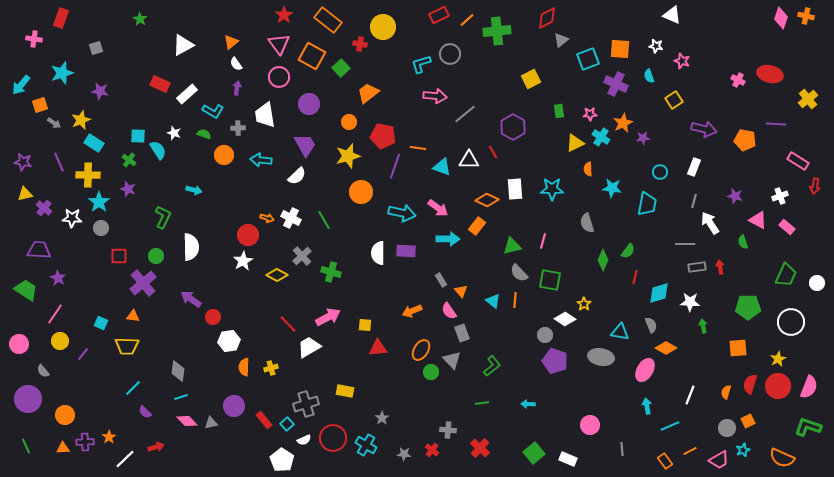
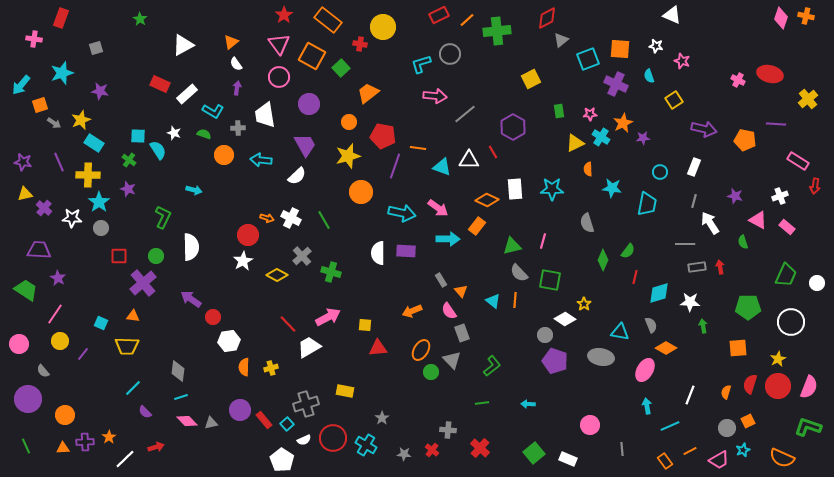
purple circle at (234, 406): moved 6 px right, 4 px down
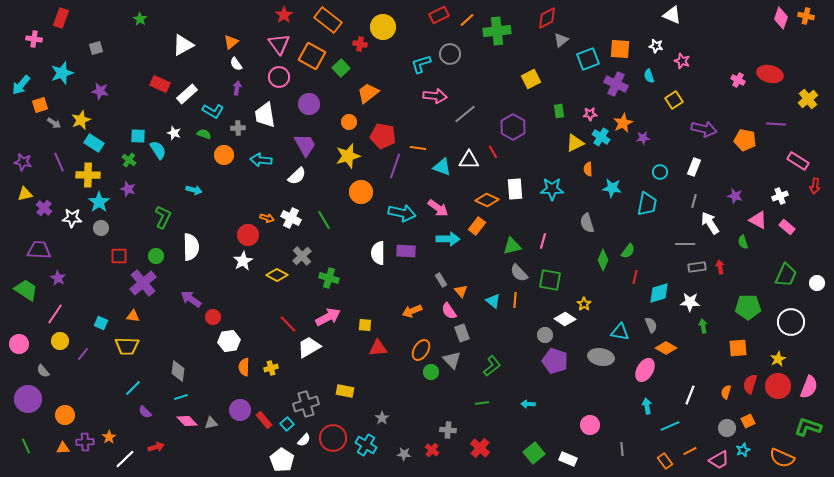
green cross at (331, 272): moved 2 px left, 6 px down
white semicircle at (304, 440): rotated 24 degrees counterclockwise
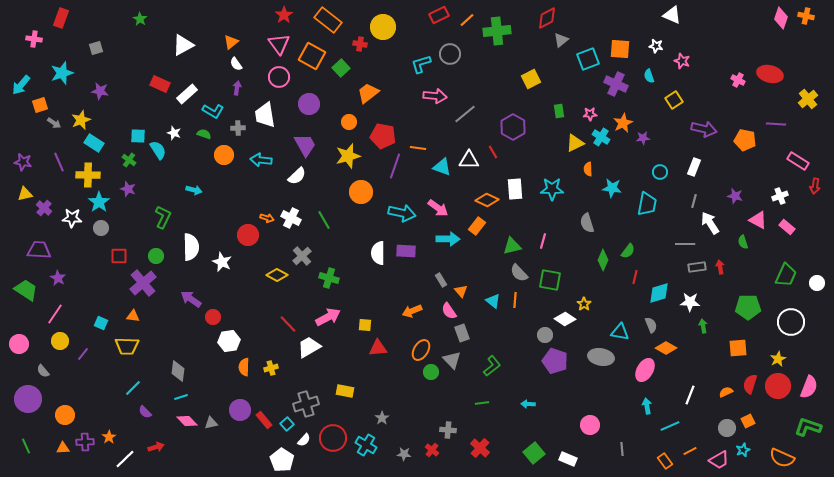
white star at (243, 261): moved 21 px left, 1 px down; rotated 18 degrees counterclockwise
orange semicircle at (726, 392): rotated 48 degrees clockwise
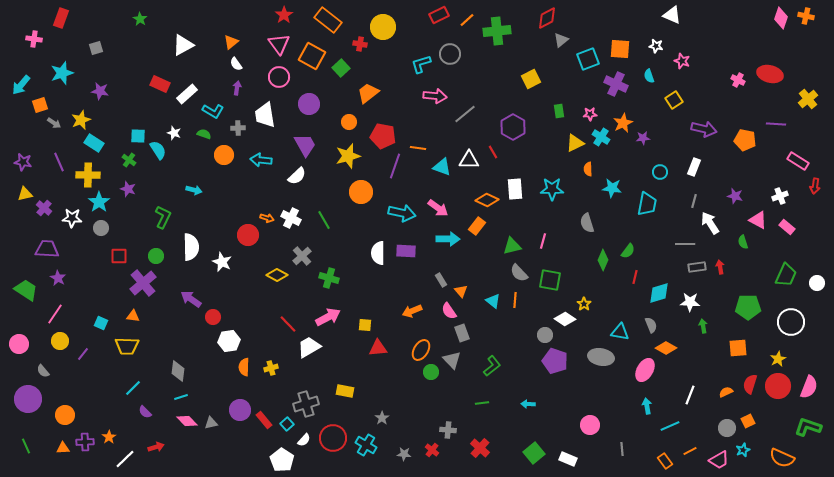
purple trapezoid at (39, 250): moved 8 px right, 1 px up
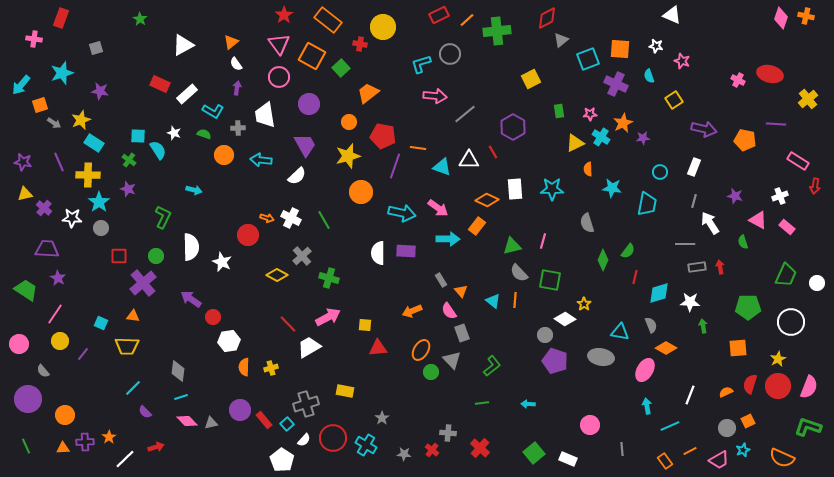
gray cross at (448, 430): moved 3 px down
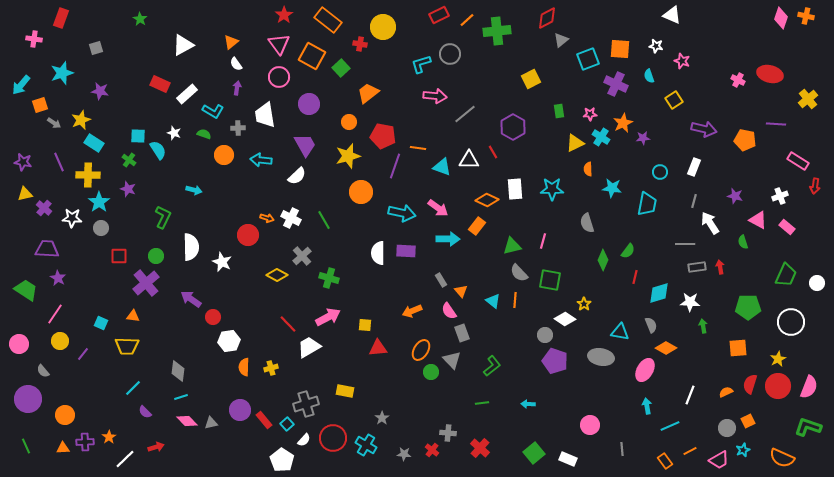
purple cross at (143, 283): moved 3 px right
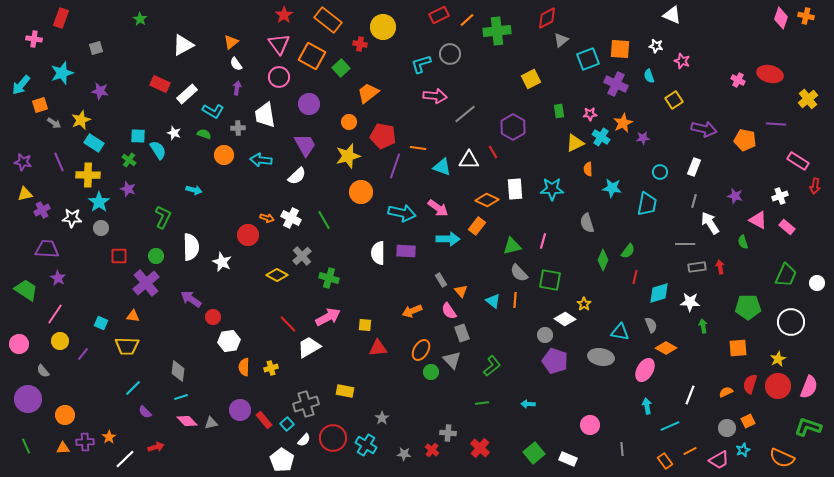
purple cross at (44, 208): moved 2 px left, 2 px down; rotated 21 degrees clockwise
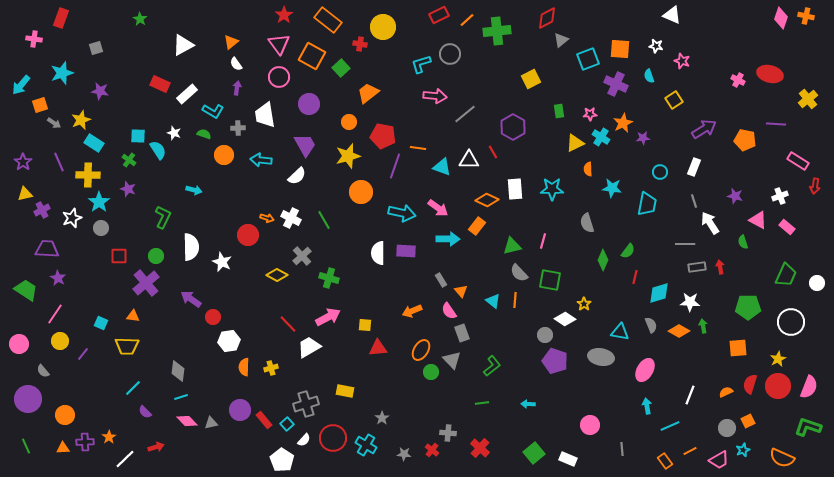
purple arrow at (704, 129): rotated 45 degrees counterclockwise
purple star at (23, 162): rotated 24 degrees clockwise
gray line at (694, 201): rotated 32 degrees counterclockwise
white star at (72, 218): rotated 24 degrees counterclockwise
orange diamond at (666, 348): moved 13 px right, 17 px up
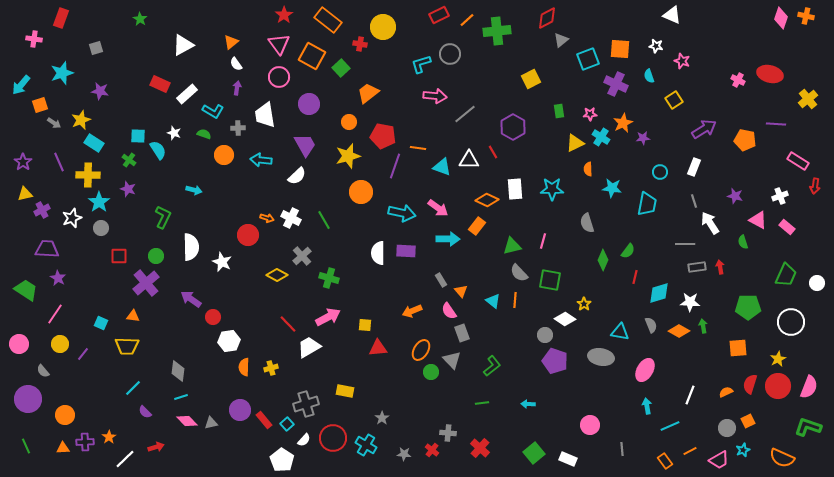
yellow circle at (60, 341): moved 3 px down
